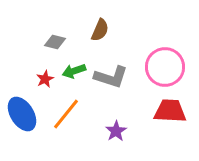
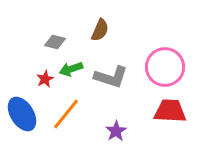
green arrow: moved 3 px left, 2 px up
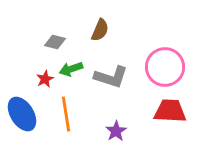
orange line: rotated 48 degrees counterclockwise
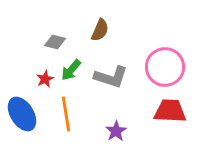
green arrow: moved 1 px down; rotated 30 degrees counterclockwise
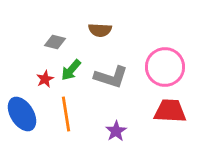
brown semicircle: rotated 70 degrees clockwise
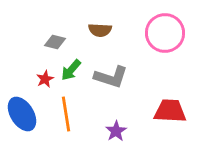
pink circle: moved 34 px up
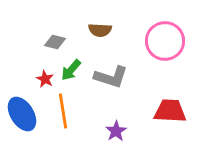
pink circle: moved 8 px down
red star: rotated 18 degrees counterclockwise
orange line: moved 3 px left, 3 px up
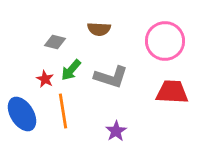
brown semicircle: moved 1 px left, 1 px up
red trapezoid: moved 2 px right, 19 px up
